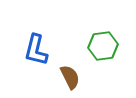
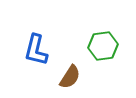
brown semicircle: rotated 60 degrees clockwise
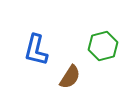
green hexagon: rotated 8 degrees counterclockwise
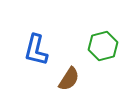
brown semicircle: moved 1 px left, 2 px down
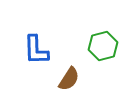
blue L-shape: rotated 16 degrees counterclockwise
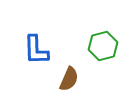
brown semicircle: rotated 10 degrees counterclockwise
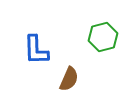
green hexagon: moved 9 px up
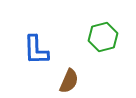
brown semicircle: moved 2 px down
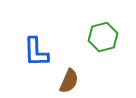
blue L-shape: moved 2 px down
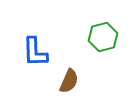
blue L-shape: moved 1 px left
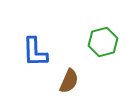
green hexagon: moved 5 px down
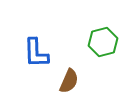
blue L-shape: moved 1 px right, 1 px down
